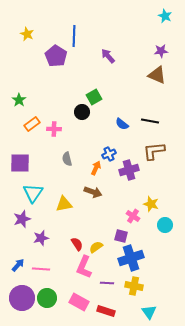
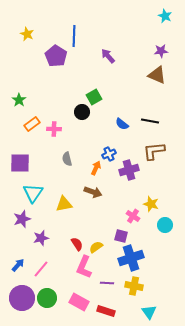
pink line at (41, 269): rotated 54 degrees counterclockwise
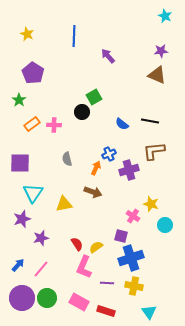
purple pentagon at (56, 56): moved 23 px left, 17 px down
pink cross at (54, 129): moved 4 px up
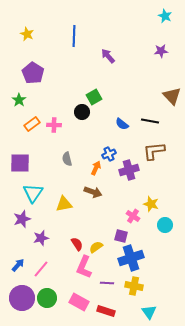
brown triangle at (157, 75): moved 15 px right, 21 px down; rotated 24 degrees clockwise
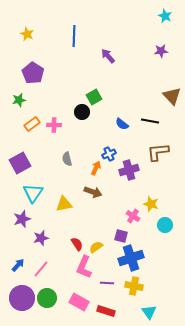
green star at (19, 100): rotated 24 degrees clockwise
brown L-shape at (154, 151): moved 4 px right, 1 px down
purple square at (20, 163): rotated 30 degrees counterclockwise
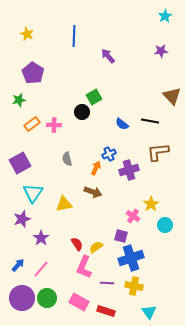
cyan star at (165, 16): rotated 16 degrees clockwise
yellow star at (151, 204): rotated 21 degrees clockwise
purple star at (41, 238): rotated 21 degrees counterclockwise
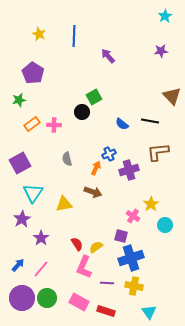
yellow star at (27, 34): moved 12 px right
purple star at (22, 219): rotated 12 degrees counterclockwise
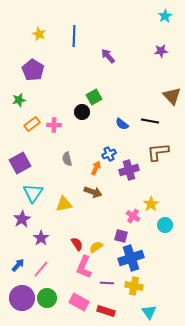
purple pentagon at (33, 73): moved 3 px up
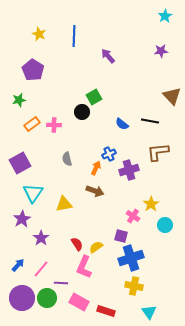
brown arrow at (93, 192): moved 2 px right, 1 px up
purple line at (107, 283): moved 46 px left
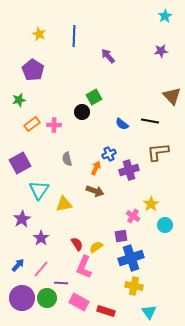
cyan triangle at (33, 193): moved 6 px right, 3 px up
purple square at (121, 236): rotated 24 degrees counterclockwise
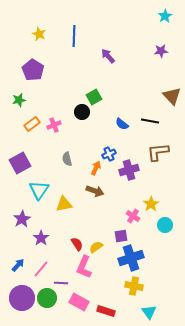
pink cross at (54, 125): rotated 24 degrees counterclockwise
